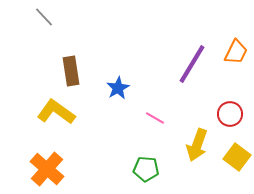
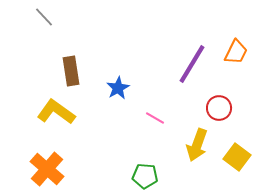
red circle: moved 11 px left, 6 px up
green pentagon: moved 1 px left, 7 px down
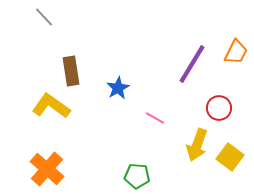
yellow L-shape: moved 5 px left, 6 px up
yellow square: moved 7 px left
green pentagon: moved 8 px left
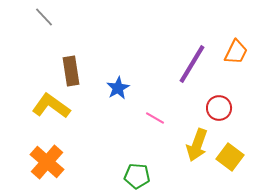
orange cross: moved 7 px up
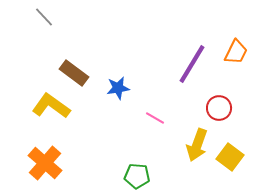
brown rectangle: moved 3 px right, 2 px down; rotated 44 degrees counterclockwise
blue star: rotated 20 degrees clockwise
orange cross: moved 2 px left, 1 px down
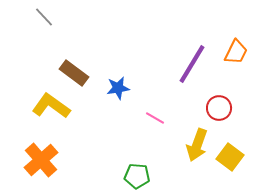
orange cross: moved 4 px left, 3 px up; rotated 8 degrees clockwise
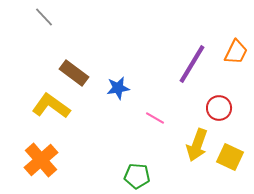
yellow square: rotated 12 degrees counterclockwise
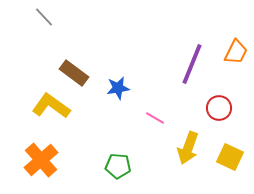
purple line: rotated 9 degrees counterclockwise
yellow arrow: moved 9 px left, 3 px down
green pentagon: moved 19 px left, 10 px up
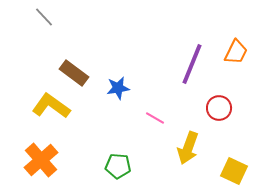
yellow square: moved 4 px right, 14 px down
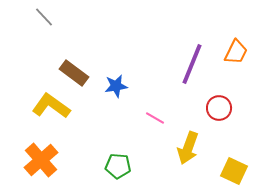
blue star: moved 2 px left, 2 px up
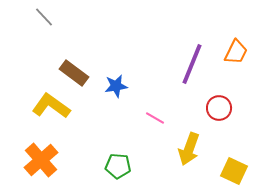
yellow arrow: moved 1 px right, 1 px down
